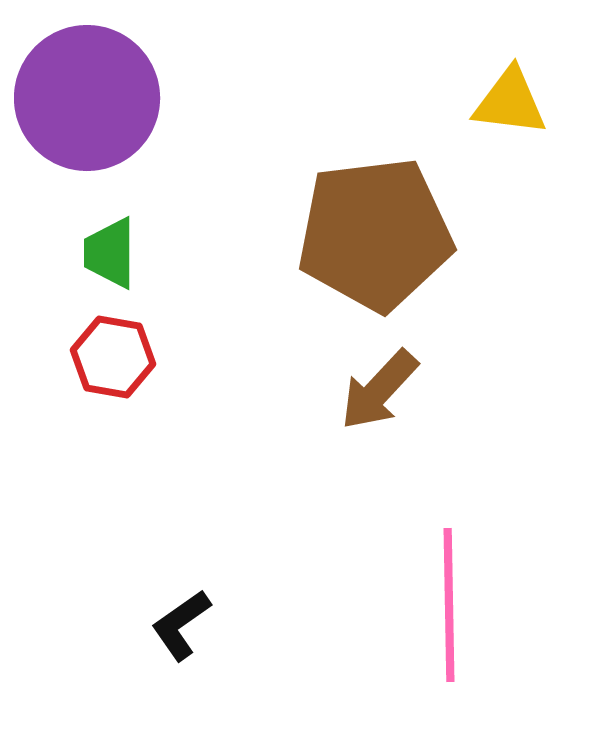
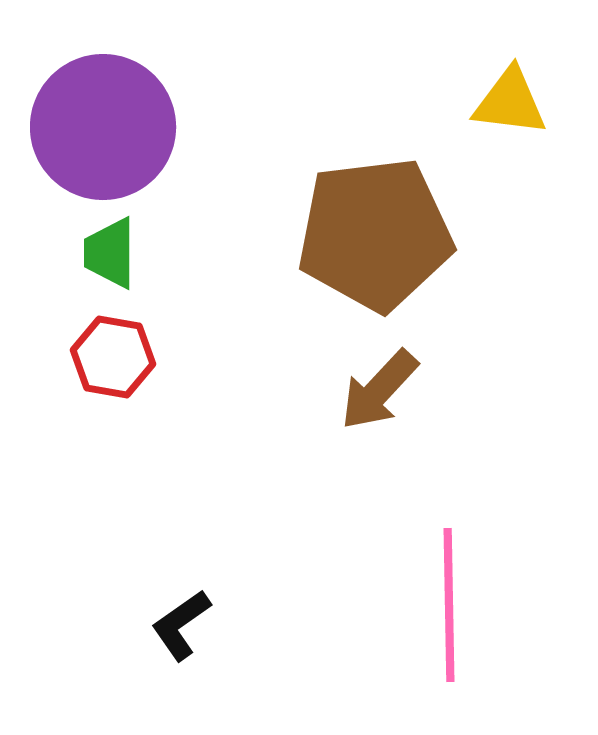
purple circle: moved 16 px right, 29 px down
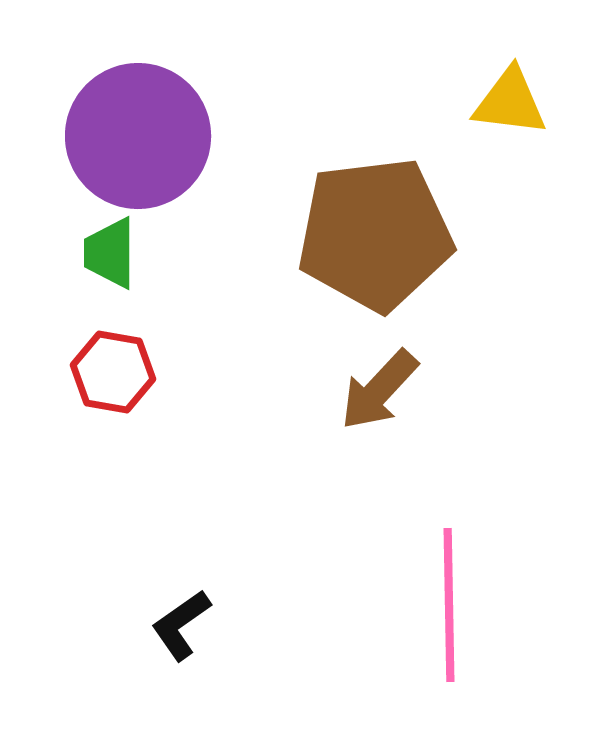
purple circle: moved 35 px right, 9 px down
red hexagon: moved 15 px down
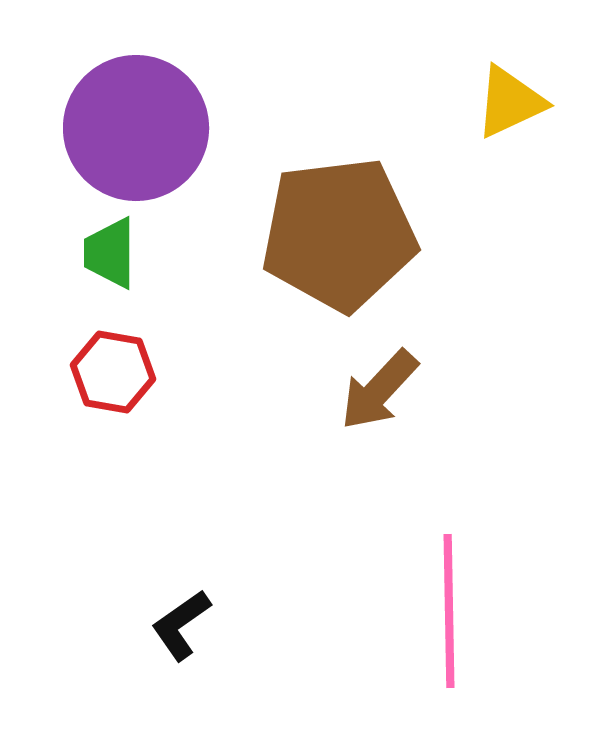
yellow triangle: rotated 32 degrees counterclockwise
purple circle: moved 2 px left, 8 px up
brown pentagon: moved 36 px left
pink line: moved 6 px down
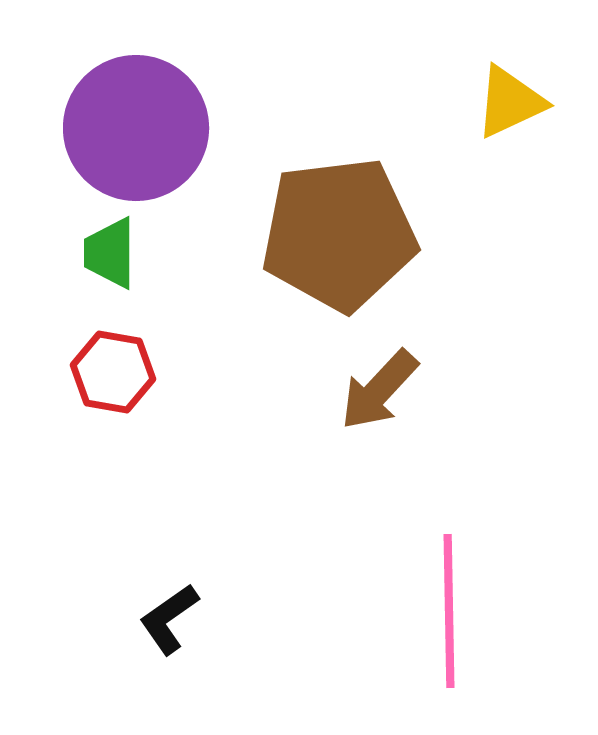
black L-shape: moved 12 px left, 6 px up
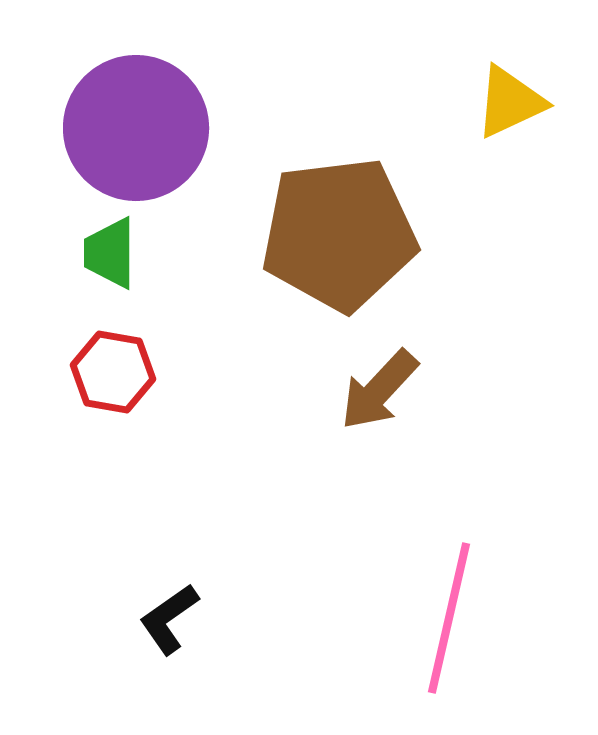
pink line: moved 7 px down; rotated 14 degrees clockwise
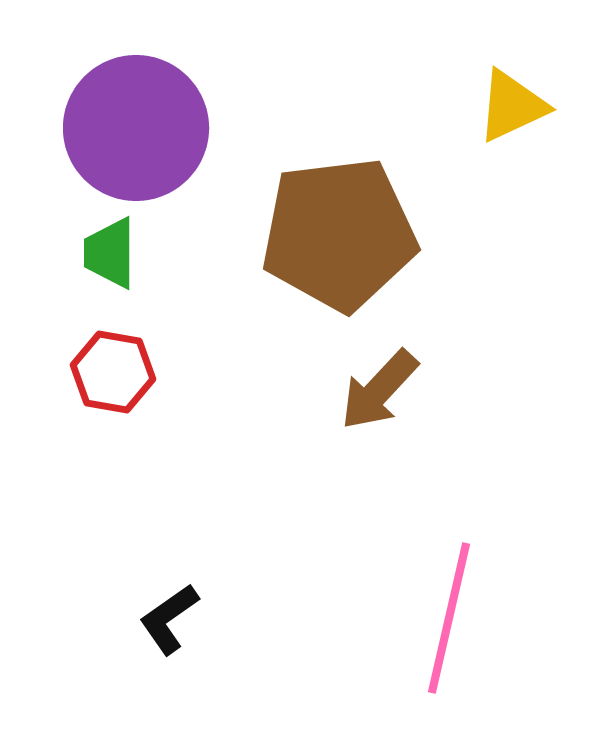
yellow triangle: moved 2 px right, 4 px down
